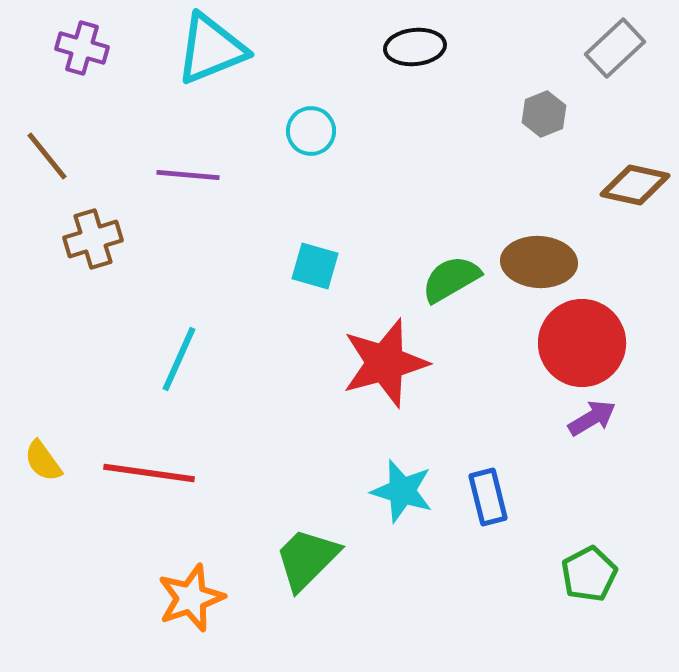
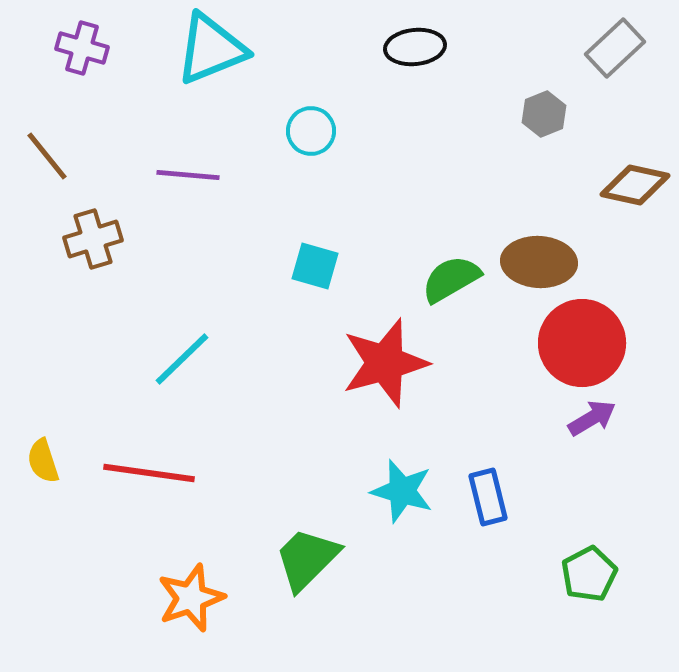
cyan line: moved 3 px right; rotated 22 degrees clockwise
yellow semicircle: rotated 18 degrees clockwise
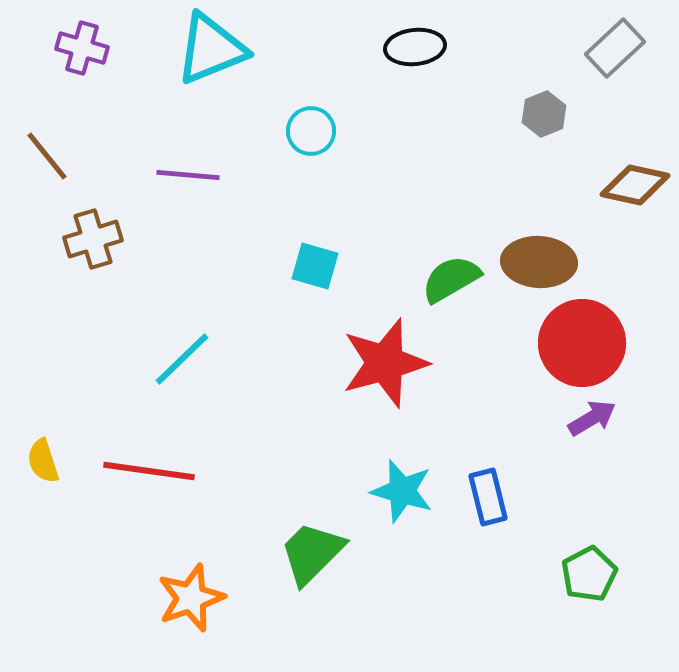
red line: moved 2 px up
green trapezoid: moved 5 px right, 6 px up
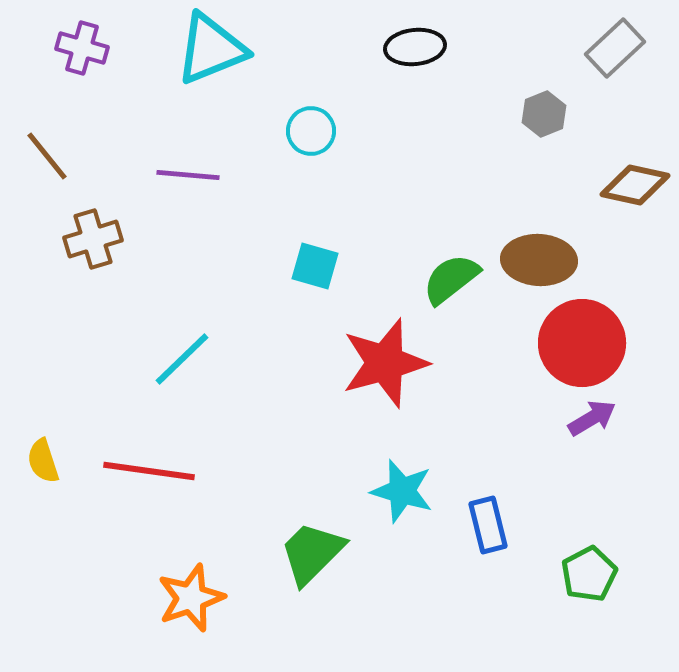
brown ellipse: moved 2 px up
green semicircle: rotated 8 degrees counterclockwise
blue rectangle: moved 28 px down
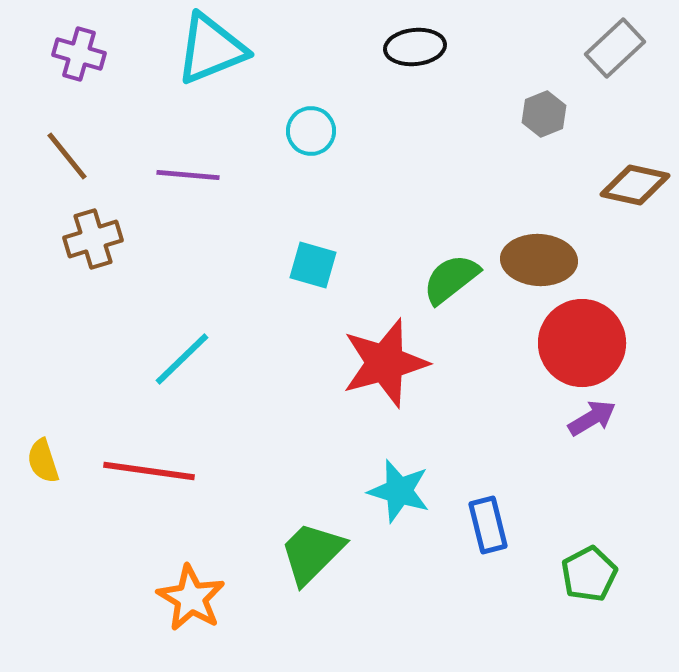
purple cross: moved 3 px left, 6 px down
brown line: moved 20 px right
cyan square: moved 2 px left, 1 px up
cyan star: moved 3 px left
orange star: rotated 22 degrees counterclockwise
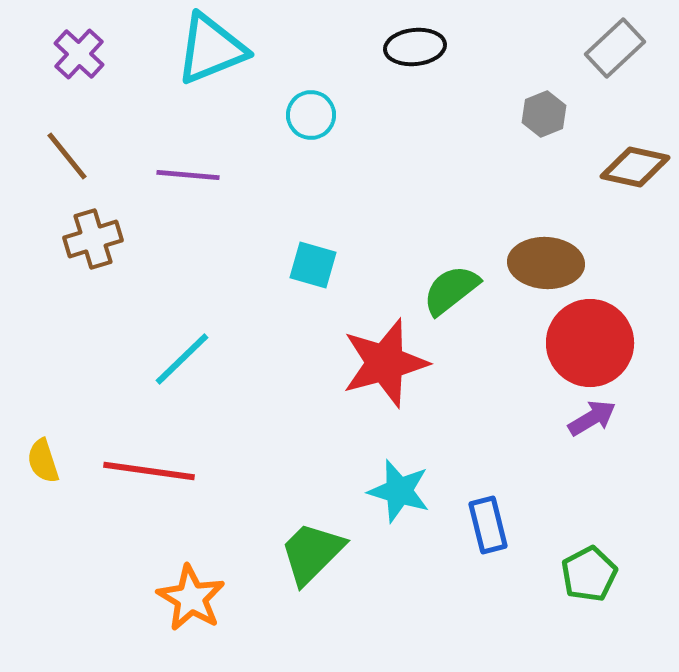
purple cross: rotated 27 degrees clockwise
cyan circle: moved 16 px up
brown diamond: moved 18 px up
brown ellipse: moved 7 px right, 3 px down
green semicircle: moved 11 px down
red circle: moved 8 px right
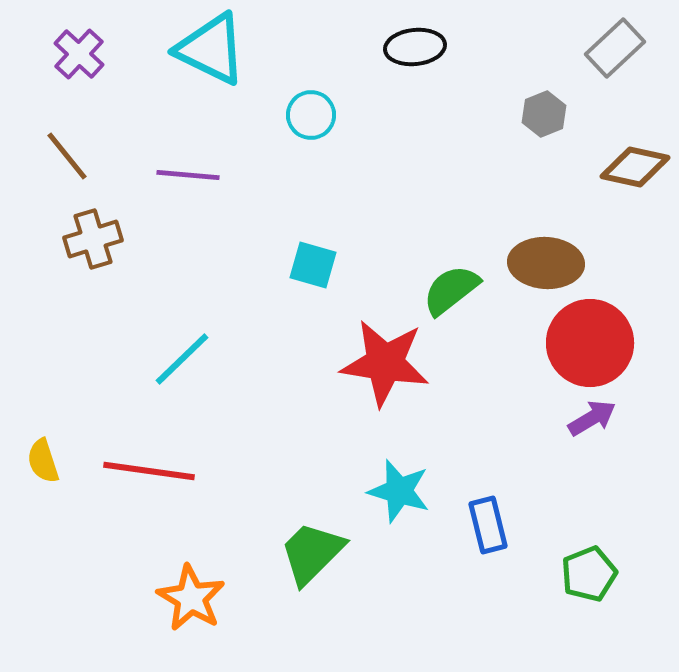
cyan triangle: rotated 48 degrees clockwise
red star: rotated 24 degrees clockwise
green pentagon: rotated 6 degrees clockwise
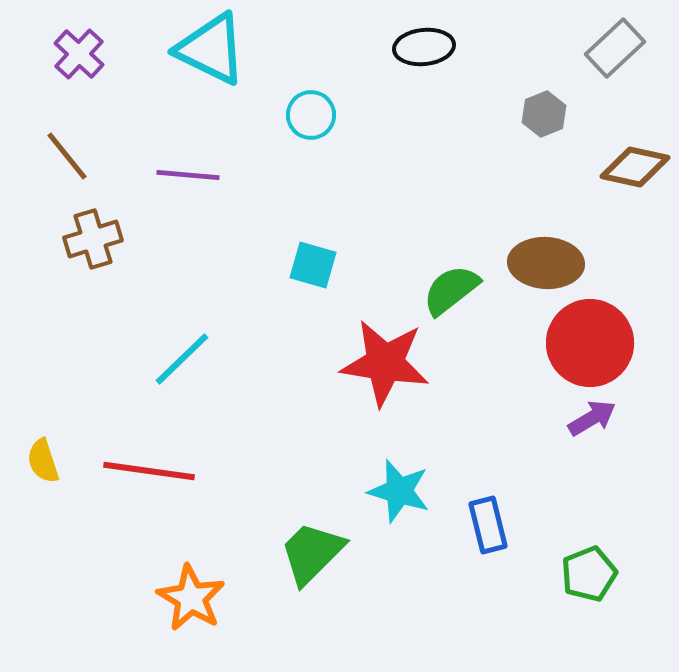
black ellipse: moved 9 px right
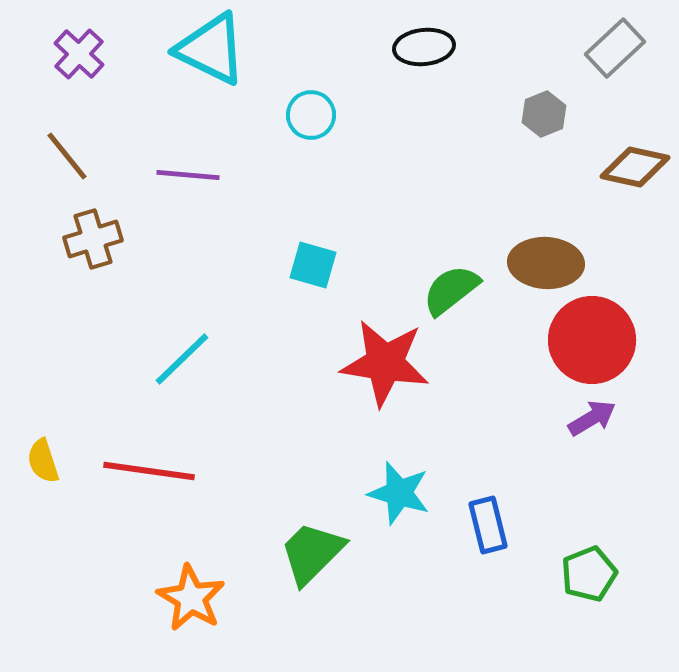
red circle: moved 2 px right, 3 px up
cyan star: moved 2 px down
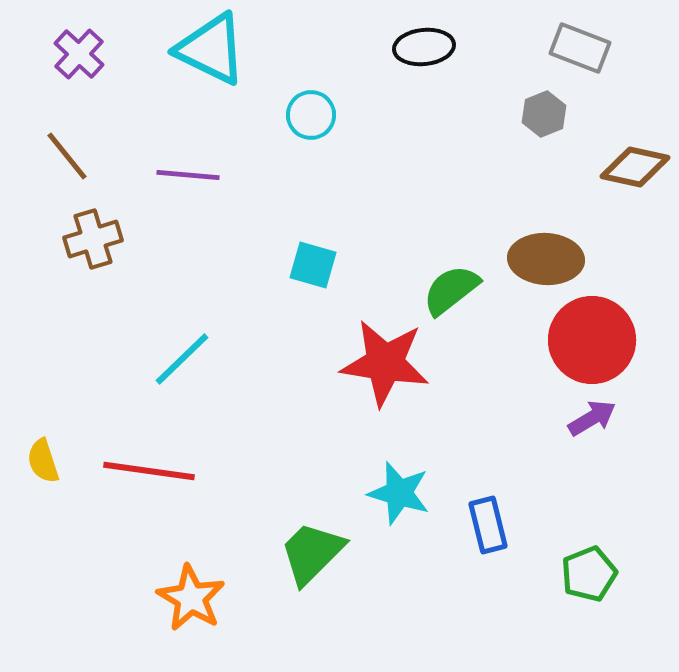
gray rectangle: moved 35 px left; rotated 64 degrees clockwise
brown ellipse: moved 4 px up
